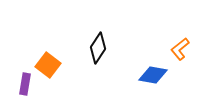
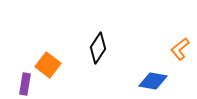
blue diamond: moved 6 px down
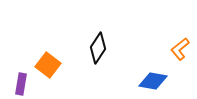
purple rectangle: moved 4 px left
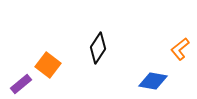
purple rectangle: rotated 40 degrees clockwise
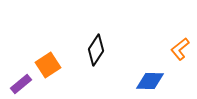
black diamond: moved 2 px left, 2 px down
orange square: rotated 20 degrees clockwise
blue diamond: moved 3 px left; rotated 8 degrees counterclockwise
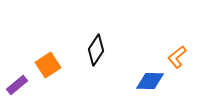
orange L-shape: moved 3 px left, 8 px down
purple rectangle: moved 4 px left, 1 px down
